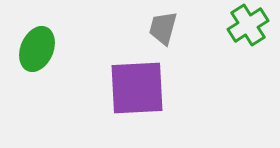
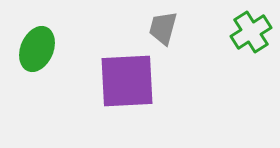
green cross: moved 3 px right, 7 px down
purple square: moved 10 px left, 7 px up
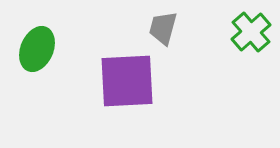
green cross: rotated 9 degrees counterclockwise
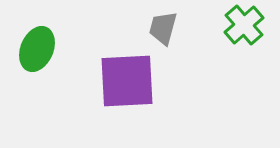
green cross: moved 7 px left, 7 px up
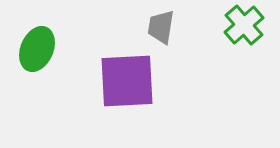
gray trapezoid: moved 2 px left, 1 px up; rotated 6 degrees counterclockwise
